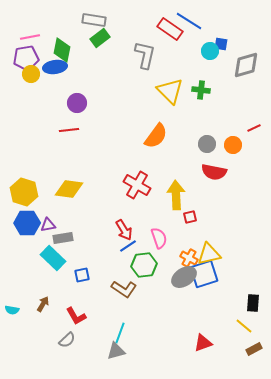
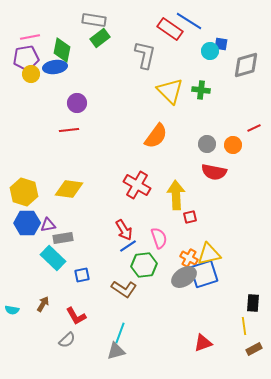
yellow line at (244, 326): rotated 42 degrees clockwise
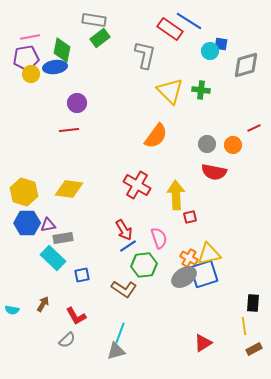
red triangle at (203, 343): rotated 12 degrees counterclockwise
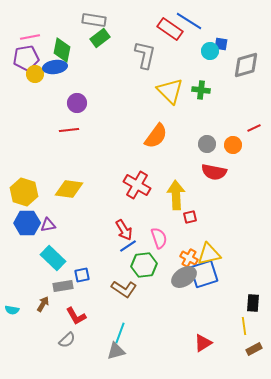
yellow circle at (31, 74): moved 4 px right
gray rectangle at (63, 238): moved 48 px down
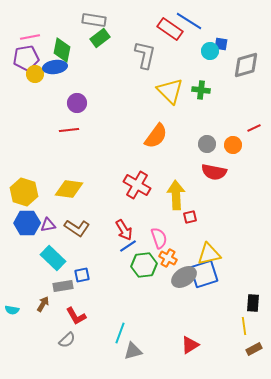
orange cross at (189, 258): moved 21 px left
brown L-shape at (124, 289): moved 47 px left, 61 px up
red triangle at (203, 343): moved 13 px left, 2 px down
gray triangle at (116, 351): moved 17 px right
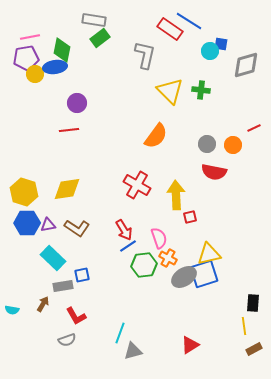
yellow diamond at (69, 189): moved 2 px left; rotated 16 degrees counterclockwise
gray semicircle at (67, 340): rotated 24 degrees clockwise
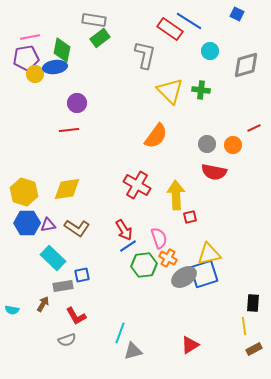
blue square at (221, 44): moved 16 px right, 30 px up; rotated 16 degrees clockwise
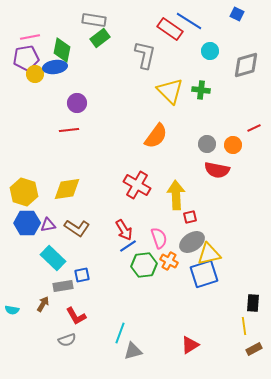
red semicircle at (214, 172): moved 3 px right, 2 px up
orange cross at (168, 258): moved 1 px right, 3 px down
gray ellipse at (184, 277): moved 8 px right, 35 px up
